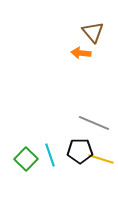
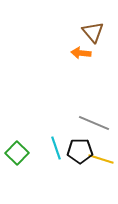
cyan line: moved 6 px right, 7 px up
green square: moved 9 px left, 6 px up
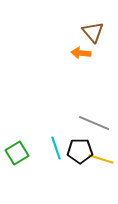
green square: rotated 15 degrees clockwise
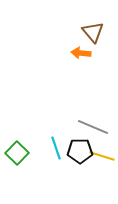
gray line: moved 1 px left, 4 px down
green square: rotated 15 degrees counterclockwise
yellow line: moved 1 px right, 3 px up
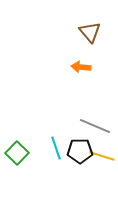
brown triangle: moved 3 px left
orange arrow: moved 14 px down
gray line: moved 2 px right, 1 px up
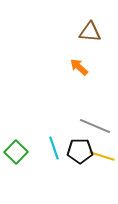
brown triangle: rotated 45 degrees counterclockwise
orange arrow: moved 2 px left; rotated 36 degrees clockwise
cyan line: moved 2 px left
green square: moved 1 px left, 1 px up
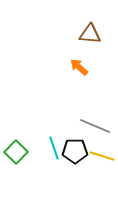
brown triangle: moved 2 px down
black pentagon: moved 5 px left
